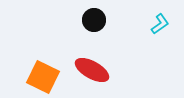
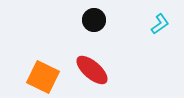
red ellipse: rotated 12 degrees clockwise
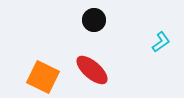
cyan L-shape: moved 1 px right, 18 px down
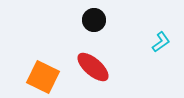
red ellipse: moved 1 px right, 3 px up
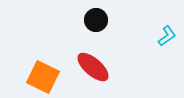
black circle: moved 2 px right
cyan L-shape: moved 6 px right, 6 px up
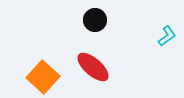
black circle: moved 1 px left
orange square: rotated 16 degrees clockwise
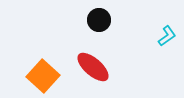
black circle: moved 4 px right
orange square: moved 1 px up
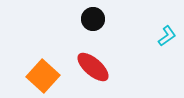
black circle: moved 6 px left, 1 px up
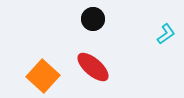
cyan L-shape: moved 1 px left, 2 px up
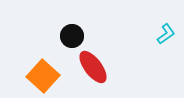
black circle: moved 21 px left, 17 px down
red ellipse: rotated 12 degrees clockwise
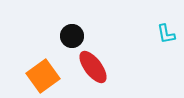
cyan L-shape: rotated 115 degrees clockwise
orange square: rotated 12 degrees clockwise
